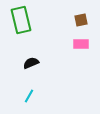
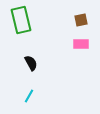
black semicircle: rotated 84 degrees clockwise
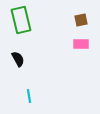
black semicircle: moved 13 px left, 4 px up
cyan line: rotated 40 degrees counterclockwise
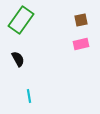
green rectangle: rotated 48 degrees clockwise
pink rectangle: rotated 14 degrees counterclockwise
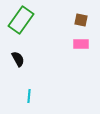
brown square: rotated 24 degrees clockwise
pink rectangle: rotated 14 degrees clockwise
cyan line: rotated 16 degrees clockwise
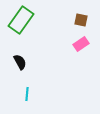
pink rectangle: rotated 35 degrees counterclockwise
black semicircle: moved 2 px right, 3 px down
cyan line: moved 2 px left, 2 px up
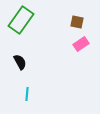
brown square: moved 4 px left, 2 px down
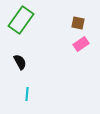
brown square: moved 1 px right, 1 px down
